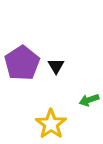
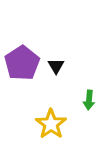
green arrow: rotated 66 degrees counterclockwise
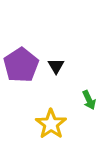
purple pentagon: moved 1 px left, 2 px down
green arrow: rotated 30 degrees counterclockwise
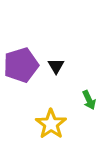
purple pentagon: rotated 16 degrees clockwise
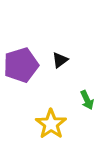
black triangle: moved 4 px right, 6 px up; rotated 24 degrees clockwise
green arrow: moved 2 px left
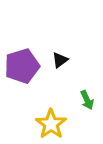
purple pentagon: moved 1 px right, 1 px down
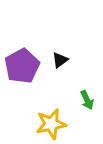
purple pentagon: rotated 12 degrees counterclockwise
yellow star: rotated 24 degrees clockwise
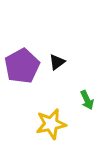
black triangle: moved 3 px left, 2 px down
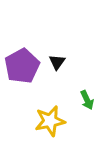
black triangle: rotated 18 degrees counterclockwise
yellow star: moved 1 px left, 3 px up
